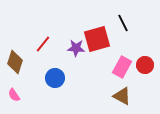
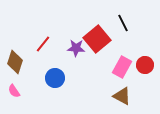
red square: rotated 24 degrees counterclockwise
pink semicircle: moved 4 px up
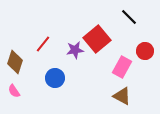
black line: moved 6 px right, 6 px up; rotated 18 degrees counterclockwise
purple star: moved 1 px left, 2 px down; rotated 12 degrees counterclockwise
red circle: moved 14 px up
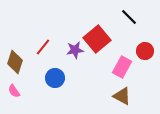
red line: moved 3 px down
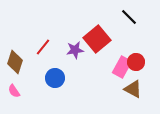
red circle: moved 9 px left, 11 px down
brown triangle: moved 11 px right, 7 px up
